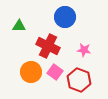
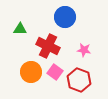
green triangle: moved 1 px right, 3 px down
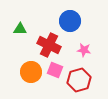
blue circle: moved 5 px right, 4 px down
red cross: moved 1 px right, 1 px up
pink square: moved 2 px up; rotated 14 degrees counterclockwise
red hexagon: rotated 25 degrees clockwise
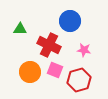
orange circle: moved 1 px left
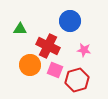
red cross: moved 1 px left, 1 px down
orange circle: moved 7 px up
red hexagon: moved 2 px left
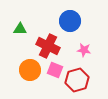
orange circle: moved 5 px down
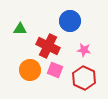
red hexagon: moved 7 px right, 2 px up; rotated 20 degrees counterclockwise
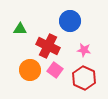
pink square: rotated 14 degrees clockwise
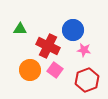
blue circle: moved 3 px right, 9 px down
red hexagon: moved 3 px right, 2 px down; rotated 15 degrees clockwise
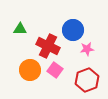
pink star: moved 3 px right, 1 px up; rotated 16 degrees counterclockwise
